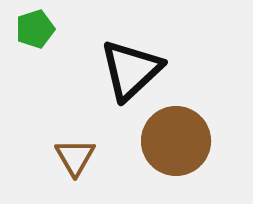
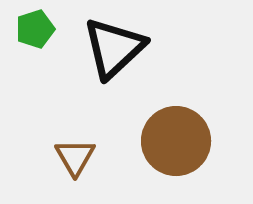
black triangle: moved 17 px left, 22 px up
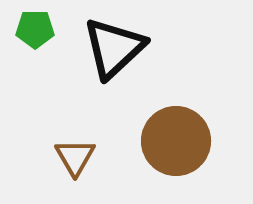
green pentagon: rotated 18 degrees clockwise
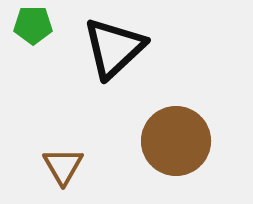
green pentagon: moved 2 px left, 4 px up
brown triangle: moved 12 px left, 9 px down
